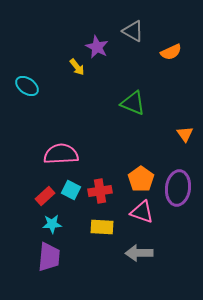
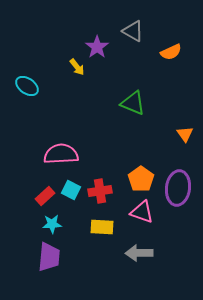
purple star: rotated 10 degrees clockwise
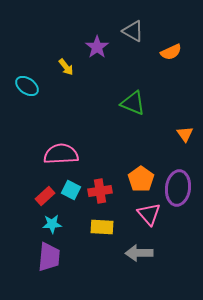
yellow arrow: moved 11 px left
pink triangle: moved 7 px right, 2 px down; rotated 30 degrees clockwise
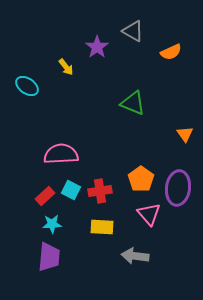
gray arrow: moved 4 px left, 3 px down; rotated 8 degrees clockwise
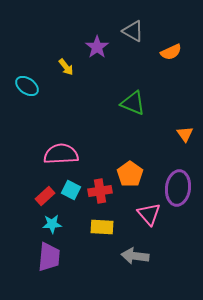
orange pentagon: moved 11 px left, 5 px up
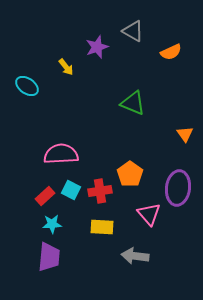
purple star: rotated 15 degrees clockwise
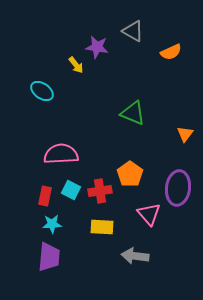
purple star: rotated 30 degrees clockwise
yellow arrow: moved 10 px right, 2 px up
cyan ellipse: moved 15 px right, 5 px down
green triangle: moved 10 px down
orange triangle: rotated 12 degrees clockwise
red rectangle: rotated 36 degrees counterclockwise
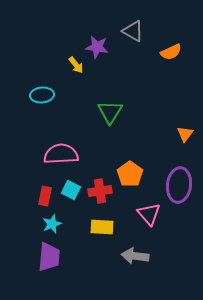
cyan ellipse: moved 4 px down; rotated 40 degrees counterclockwise
green triangle: moved 23 px left, 1 px up; rotated 40 degrees clockwise
purple ellipse: moved 1 px right, 3 px up
cyan star: rotated 18 degrees counterclockwise
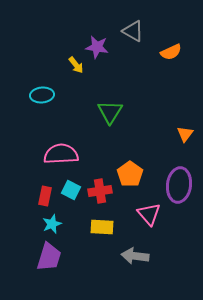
purple trapezoid: rotated 12 degrees clockwise
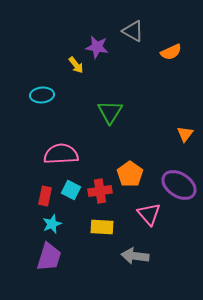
purple ellipse: rotated 64 degrees counterclockwise
